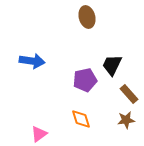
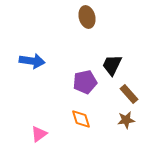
purple pentagon: moved 2 px down
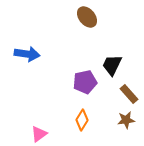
brown ellipse: rotated 25 degrees counterclockwise
blue arrow: moved 5 px left, 7 px up
orange diamond: moved 1 px right, 1 px down; rotated 50 degrees clockwise
